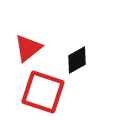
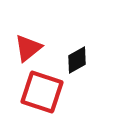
red square: moved 1 px left
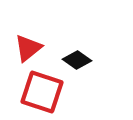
black diamond: rotated 64 degrees clockwise
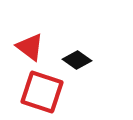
red triangle: moved 2 px right, 1 px up; rotated 44 degrees counterclockwise
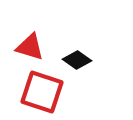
red triangle: rotated 20 degrees counterclockwise
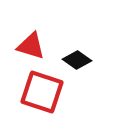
red triangle: moved 1 px right, 1 px up
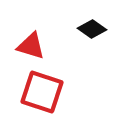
black diamond: moved 15 px right, 31 px up
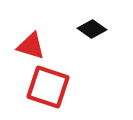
red square: moved 6 px right, 5 px up
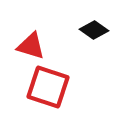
black diamond: moved 2 px right, 1 px down
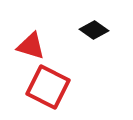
red square: rotated 9 degrees clockwise
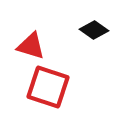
red square: rotated 9 degrees counterclockwise
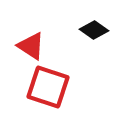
red triangle: rotated 16 degrees clockwise
